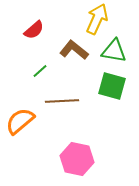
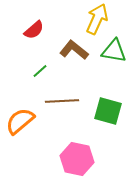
green square: moved 4 px left, 25 px down
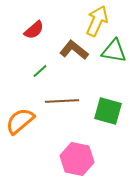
yellow arrow: moved 2 px down
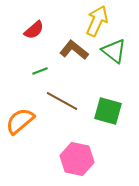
green triangle: rotated 28 degrees clockwise
green line: rotated 21 degrees clockwise
brown line: rotated 32 degrees clockwise
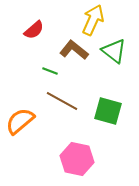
yellow arrow: moved 4 px left, 1 px up
green line: moved 10 px right; rotated 42 degrees clockwise
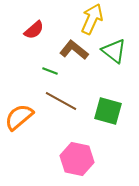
yellow arrow: moved 1 px left, 1 px up
brown line: moved 1 px left
orange semicircle: moved 1 px left, 4 px up
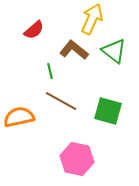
green line: rotated 56 degrees clockwise
orange semicircle: rotated 28 degrees clockwise
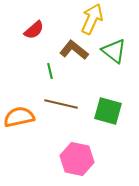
brown line: moved 3 px down; rotated 16 degrees counterclockwise
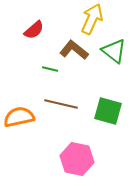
green line: moved 2 px up; rotated 63 degrees counterclockwise
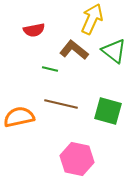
red semicircle: rotated 30 degrees clockwise
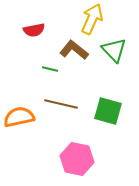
green triangle: moved 1 px up; rotated 8 degrees clockwise
